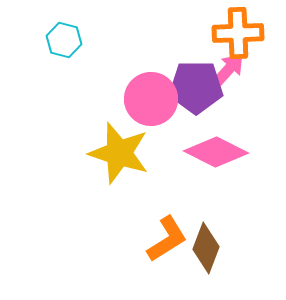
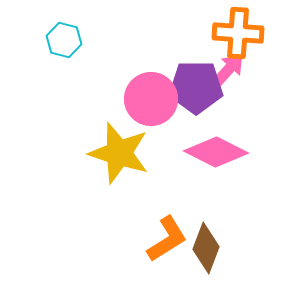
orange cross: rotated 6 degrees clockwise
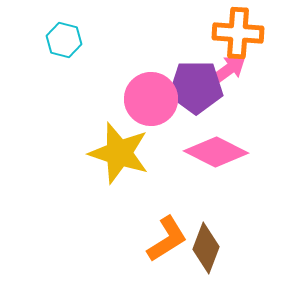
pink arrow: rotated 12 degrees clockwise
